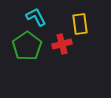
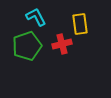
green pentagon: rotated 16 degrees clockwise
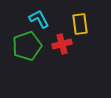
cyan L-shape: moved 3 px right, 2 px down
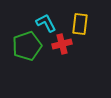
cyan L-shape: moved 7 px right, 4 px down
yellow rectangle: rotated 15 degrees clockwise
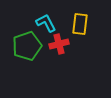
red cross: moved 3 px left
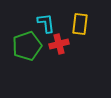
cyan L-shape: rotated 20 degrees clockwise
